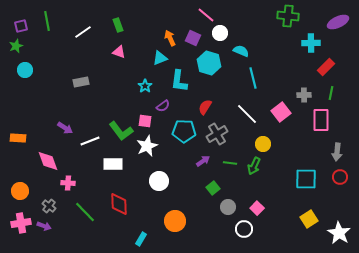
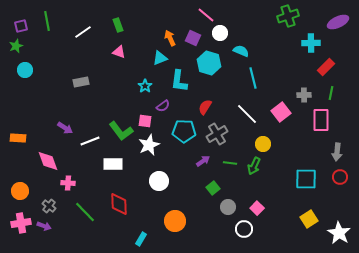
green cross at (288, 16): rotated 25 degrees counterclockwise
white star at (147, 146): moved 2 px right, 1 px up
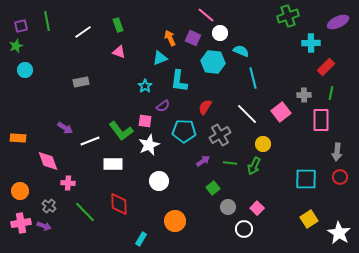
cyan hexagon at (209, 63): moved 4 px right, 1 px up; rotated 10 degrees counterclockwise
gray cross at (217, 134): moved 3 px right, 1 px down
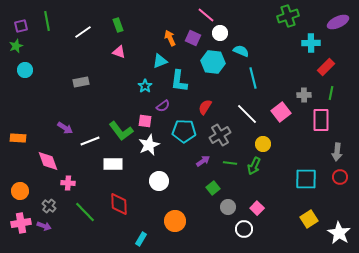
cyan triangle at (160, 58): moved 3 px down
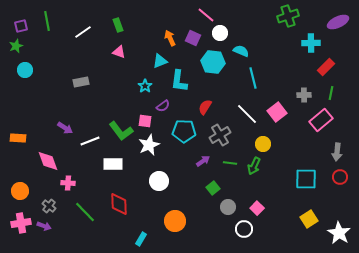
pink square at (281, 112): moved 4 px left
pink rectangle at (321, 120): rotated 50 degrees clockwise
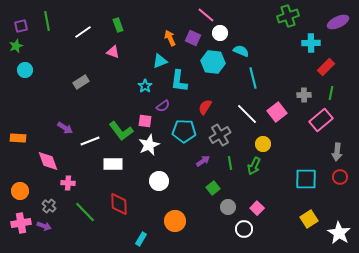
pink triangle at (119, 52): moved 6 px left
gray rectangle at (81, 82): rotated 21 degrees counterclockwise
green line at (230, 163): rotated 72 degrees clockwise
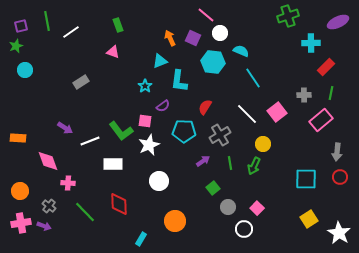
white line at (83, 32): moved 12 px left
cyan line at (253, 78): rotated 20 degrees counterclockwise
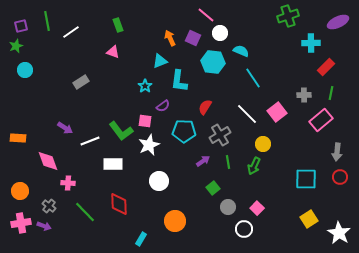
green line at (230, 163): moved 2 px left, 1 px up
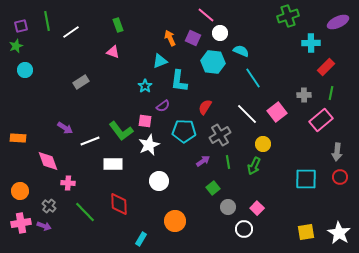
yellow square at (309, 219): moved 3 px left, 13 px down; rotated 24 degrees clockwise
